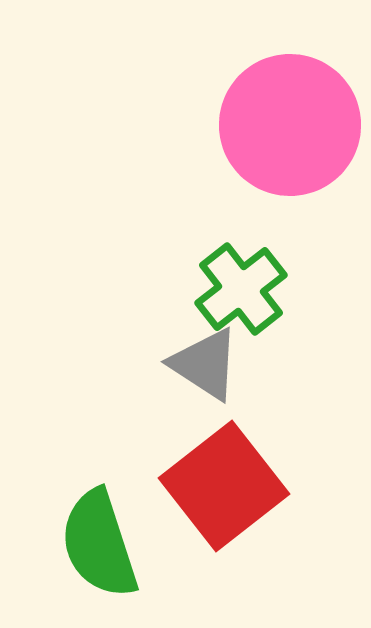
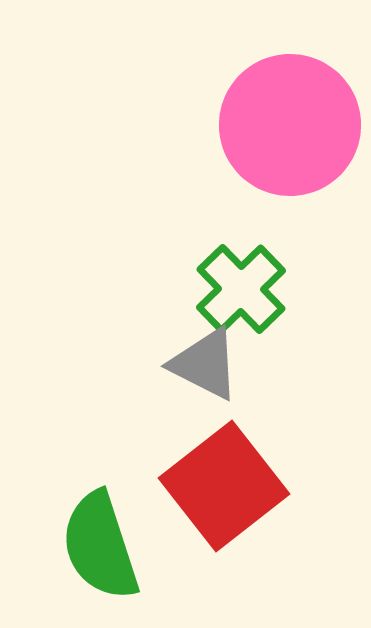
green cross: rotated 6 degrees counterclockwise
gray triangle: rotated 6 degrees counterclockwise
green semicircle: moved 1 px right, 2 px down
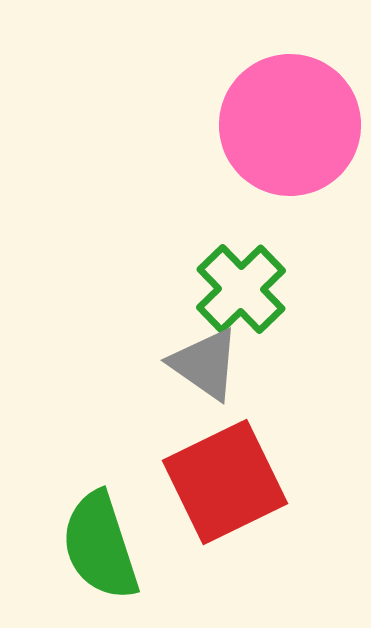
gray triangle: rotated 8 degrees clockwise
red square: moved 1 px right, 4 px up; rotated 12 degrees clockwise
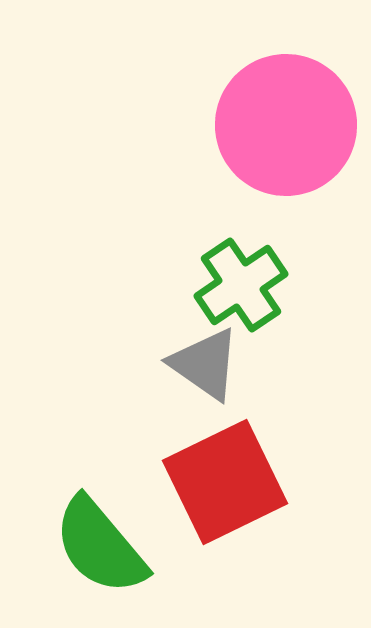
pink circle: moved 4 px left
green cross: moved 4 px up; rotated 10 degrees clockwise
green semicircle: rotated 22 degrees counterclockwise
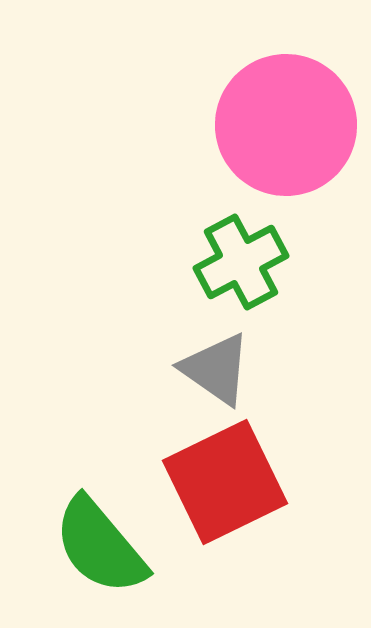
green cross: moved 23 px up; rotated 6 degrees clockwise
gray triangle: moved 11 px right, 5 px down
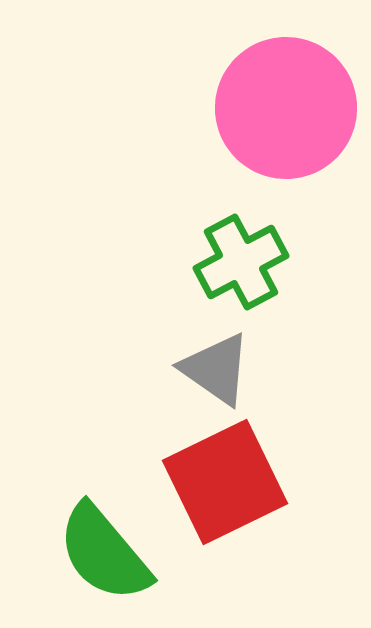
pink circle: moved 17 px up
green semicircle: moved 4 px right, 7 px down
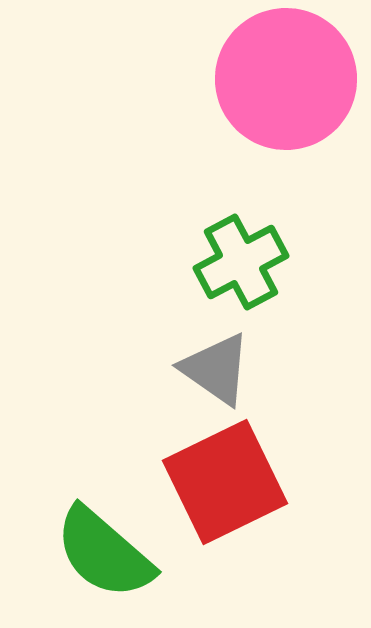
pink circle: moved 29 px up
green semicircle: rotated 9 degrees counterclockwise
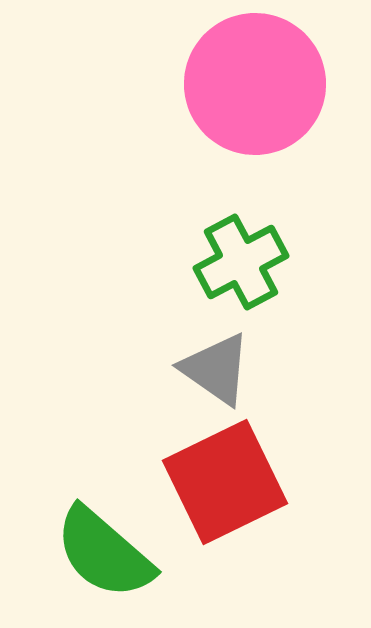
pink circle: moved 31 px left, 5 px down
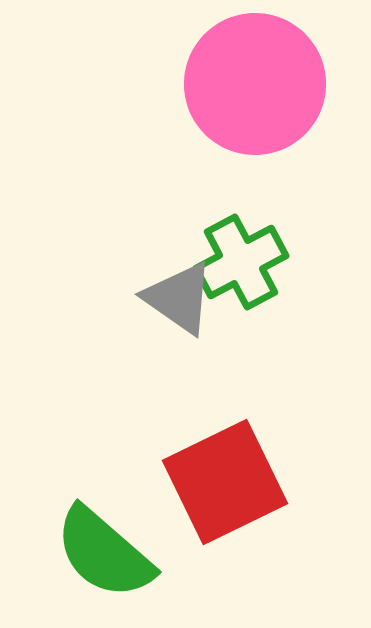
gray triangle: moved 37 px left, 71 px up
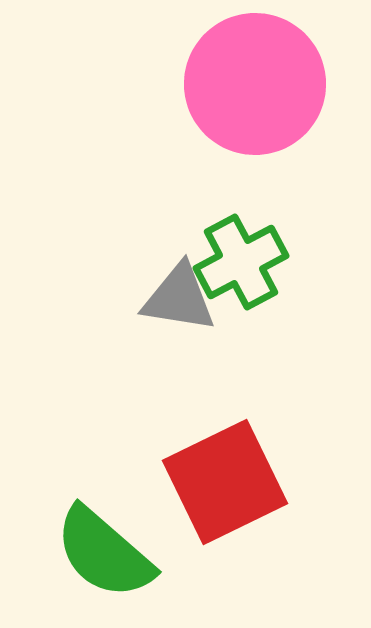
gray triangle: rotated 26 degrees counterclockwise
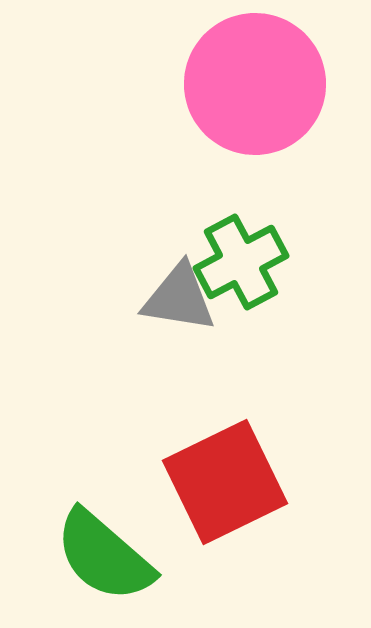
green semicircle: moved 3 px down
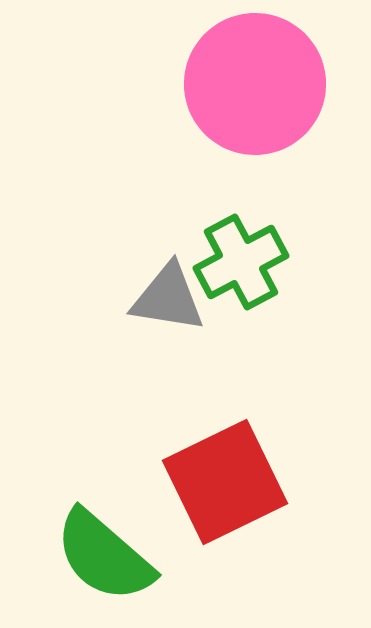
gray triangle: moved 11 px left
